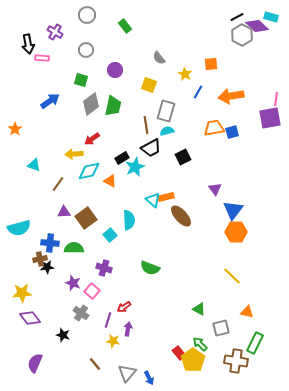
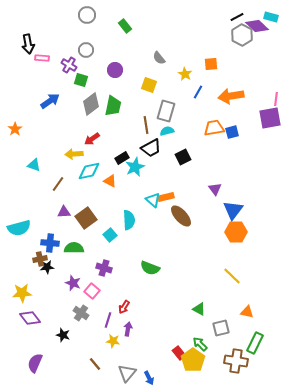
purple cross at (55, 32): moved 14 px right, 33 px down
red arrow at (124, 307): rotated 24 degrees counterclockwise
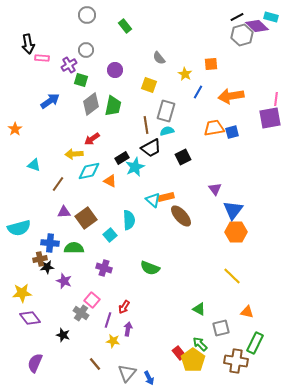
gray hexagon at (242, 35): rotated 15 degrees clockwise
purple cross at (69, 65): rotated 28 degrees clockwise
purple star at (73, 283): moved 9 px left, 2 px up
pink square at (92, 291): moved 9 px down
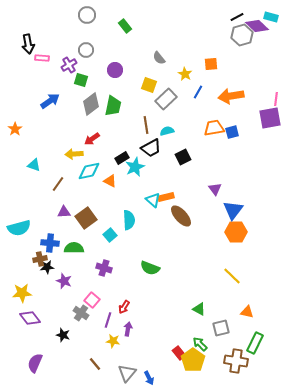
gray rectangle at (166, 111): moved 12 px up; rotated 30 degrees clockwise
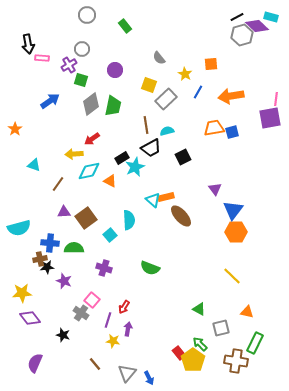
gray circle at (86, 50): moved 4 px left, 1 px up
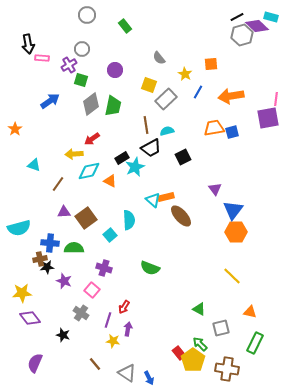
purple square at (270, 118): moved 2 px left
pink square at (92, 300): moved 10 px up
orange triangle at (247, 312): moved 3 px right
brown cross at (236, 361): moved 9 px left, 8 px down
gray triangle at (127, 373): rotated 36 degrees counterclockwise
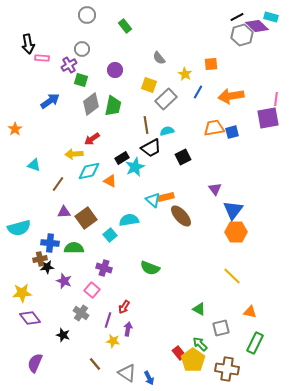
cyan semicircle at (129, 220): rotated 96 degrees counterclockwise
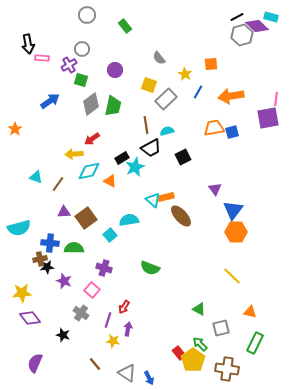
cyan triangle at (34, 165): moved 2 px right, 12 px down
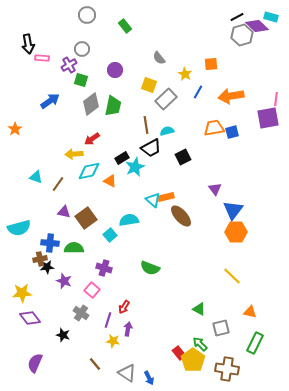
purple triangle at (64, 212): rotated 16 degrees clockwise
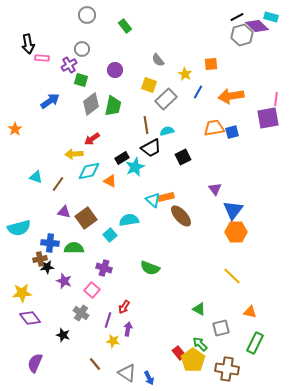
gray semicircle at (159, 58): moved 1 px left, 2 px down
